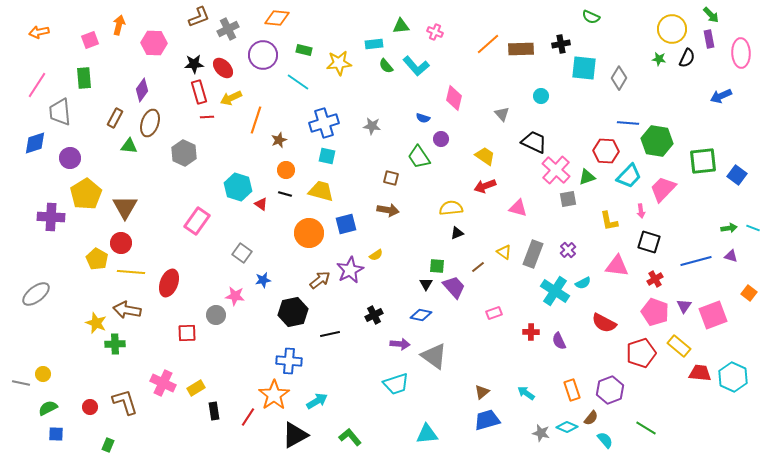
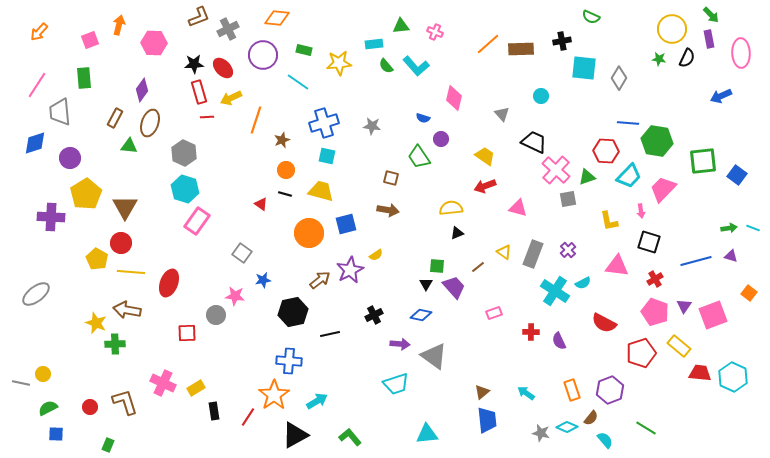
orange arrow at (39, 32): rotated 36 degrees counterclockwise
black cross at (561, 44): moved 1 px right, 3 px up
brown star at (279, 140): moved 3 px right
cyan hexagon at (238, 187): moved 53 px left, 2 px down
blue trapezoid at (487, 420): rotated 100 degrees clockwise
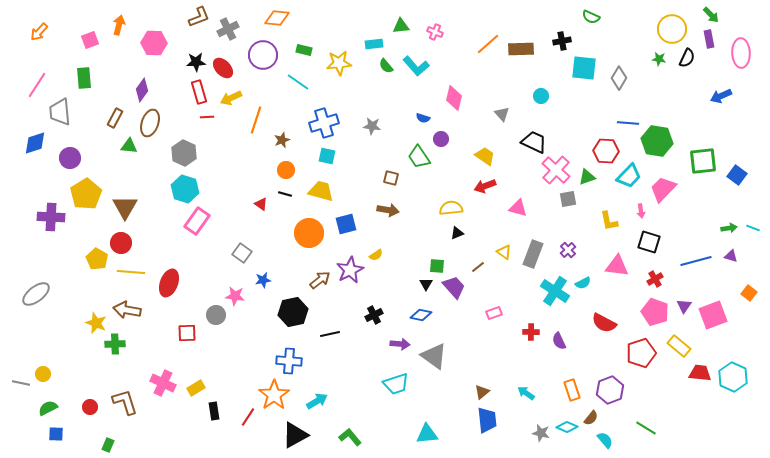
black star at (194, 64): moved 2 px right, 2 px up
